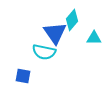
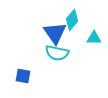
cyan semicircle: moved 13 px right, 1 px down
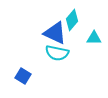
blue triangle: rotated 30 degrees counterclockwise
blue square: rotated 21 degrees clockwise
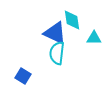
cyan diamond: rotated 50 degrees counterclockwise
cyan semicircle: rotated 85 degrees clockwise
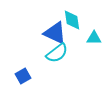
cyan semicircle: rotated 135 degrees counterclockwise
blue square: rotated 28 degrees clockwise
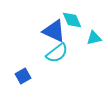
cyan diamond: rotated 15 degrees counterclockwise
blue triangle: moved 1 px left, 2 px up
cyan triangle: rotated 14 degrees counterclockwise
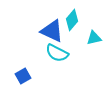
cyan diamond: rotated 65 degrees clockwise
blue triangle: moved 2 px left
cyan semicircle: rotated 65 degrees clockwise
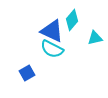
cyan triangle: moved 1 px right
cyan semicircle: moved 5 px left, 4 px up
blue square: moved 4 px right, 3 px up
